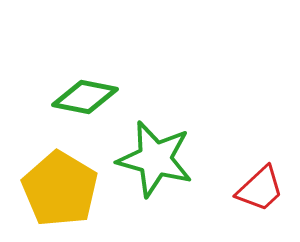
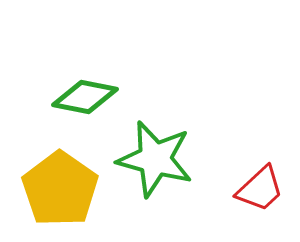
yellow pentagon: rotated 4 degrees clockwise
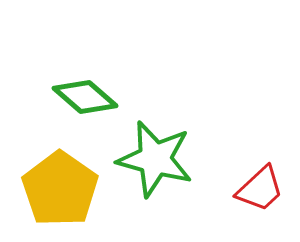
green diamond: rotated 30 degrees clockwise
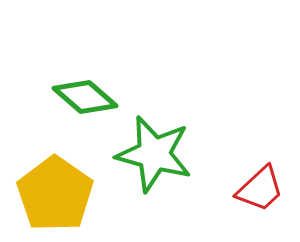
green star: moved 1 px left, 5 px up
yellow pentagon: moved 5 px left, 5 px down
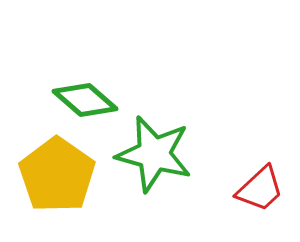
green diamond: moved 3 px down
yellow pentagon: moved 2 px right, 19 px up
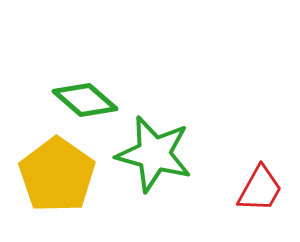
red trapezoid: rotated 18 degrees counterclockwise
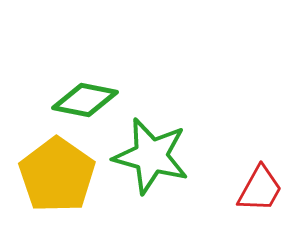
green diamond: rotated 30 degrees counterclockwise
green star: moved 3 px left, 2 px down
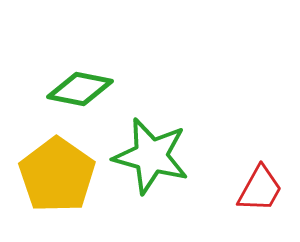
green diamond: moved 5 px left, 11 px up
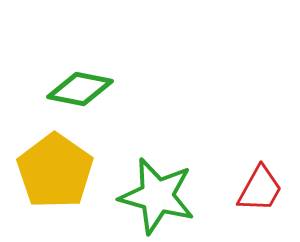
green star: moved 6 px right, 40 px down
yellow pentagon: moved 2 px left, 4 px up
